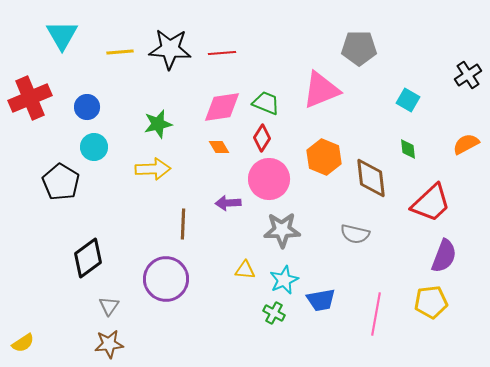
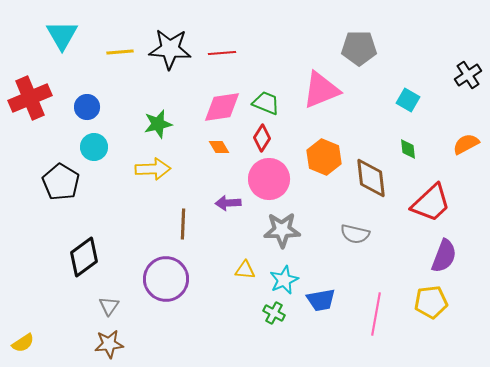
black diamond: moved 4 px left, 1 px up
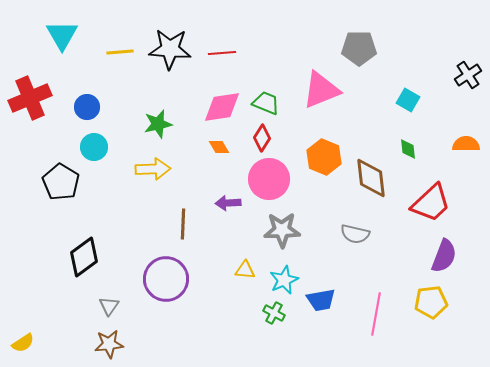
orange semicircle: rotated 28 degrees clockwise
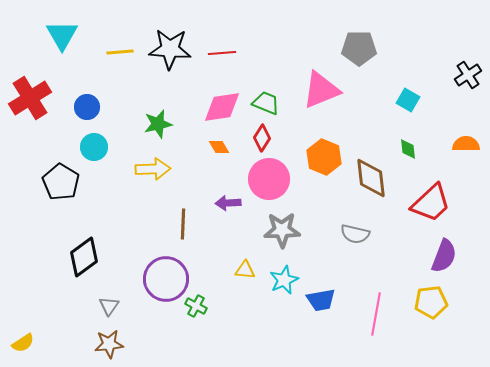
red cross: rotated 9 degrees counterclockwise
green cross: moved 78 px left, 7 px up
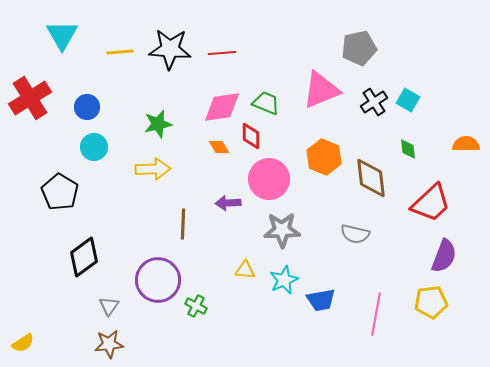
gray pentagon: rotated 12 degrees counterclockwise
black cross: moved 94 px left, 27 px down
red diamond: moved 11 px left, 2 px up; rotated 32 degrees counterclockwise
black pentagon: moved 1 px left, 10 px down
purple circle: moved 8 px left, 1 px down
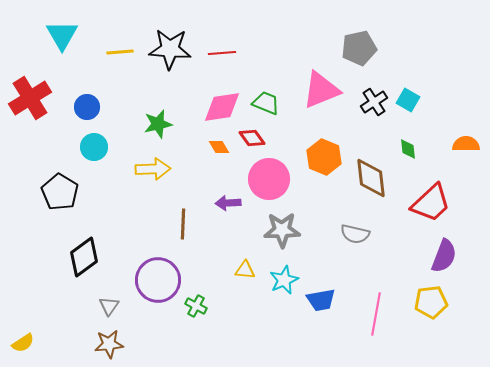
red diamond: moved 1 px right, 2 px down; rotated 36 degrees counterclockwise
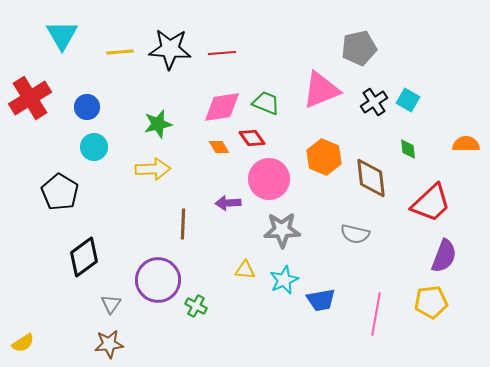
gray triangle: moved 2 px right, 2 px up
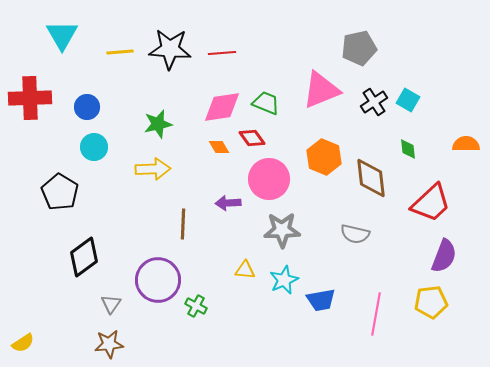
red cross: rotated 30 degrees clockwise
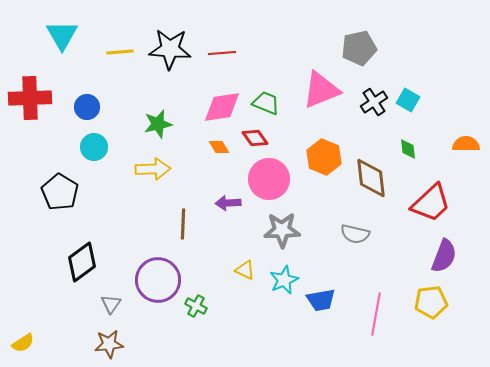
red diamond: moved 3 px right
black diamond: moved 2 px left, 5 px down
yellow triangle: rotated 20 degrees clockwise
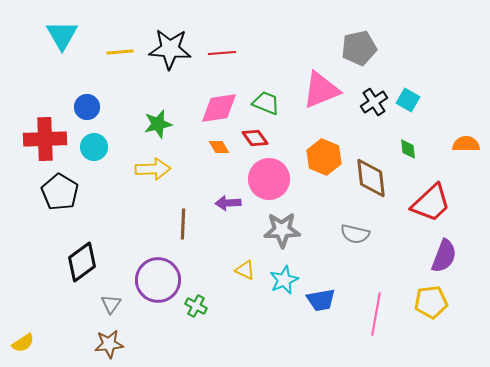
red cross: moved 15 px right, 41 px down
pink diamond: moved 3 px left, 1 px down
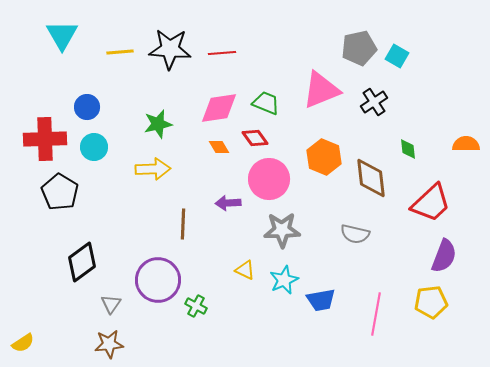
cyan square: moved 11 px left, 44 px up
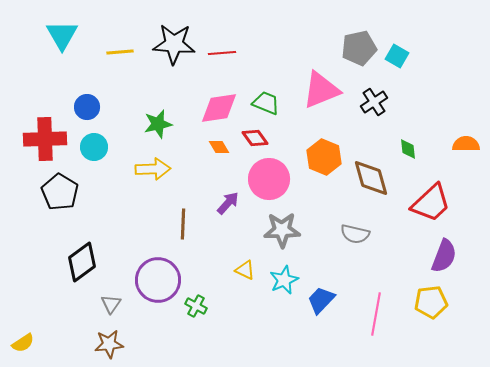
black star: moved 4 px right, 5 px up
brown diamond: rotated 9 degrees counterclockwise
purple arrow: rotated 135 degrees clockwise
blue trapezoid: rotated 144 degrees clockwise
